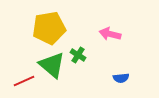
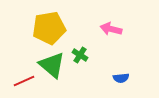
pink arrow: moved 1 px right, 5 px up
green cross: moved 2 px right
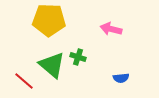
yellow pentagon: moved 8 px up; rotated 12 degrees clockwise
green cross: moved 2 px left, 2 px down; rotated 14 degrees counterclockwise
red line: rotated 65 degrees clockwise
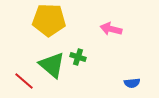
blue semicircle: moved 11 px right, 5 px down
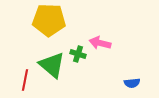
pink arrow: moved 11 px left, 14 px down
green cross: moved 3 px up
red line: moved 1 px right, 1 px up; rotated 60 degrees clockwise
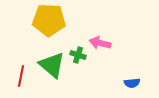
green cross: moved 1 px down
red line: moved 4 px left, 4 px up
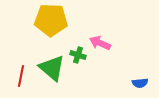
yellow pentagon: moved 2 px right
pink arrow: rotated 10 degrees clockwise
green triangle: moved 3 px down
blue semicircle: moved 8 px right
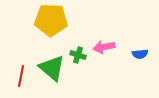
pink arrow: moved 4 px right, 4 px down; rotated 35 degrees counterclockwise
blue semicircle: moved 29 px up
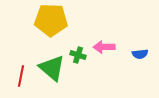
pink arrow: rotated 10 degrees clockwise
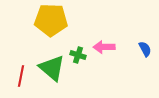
blue semicircle: moved 5 px right, 5 px up; rotated 112 degrees counterclockwise
